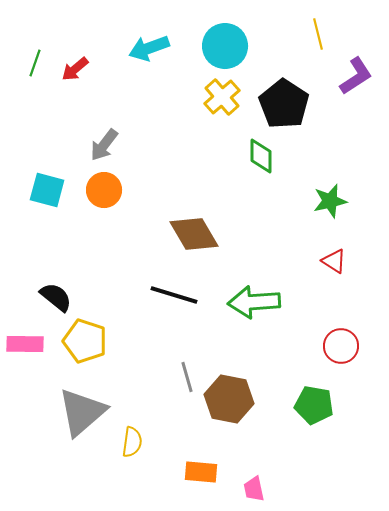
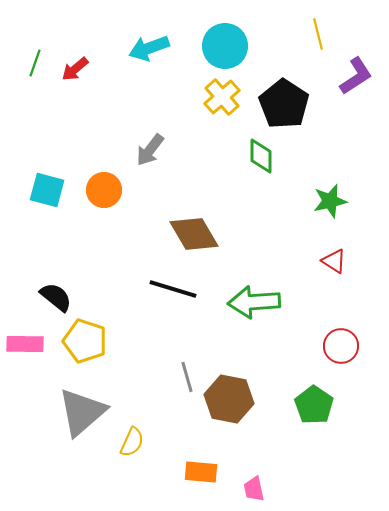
gray arrow: moved 46 px right, 5 px down
black line: moved 1 px left, 6 px up
green pentagon: rotated 24 degrees clockwise
yellow semicircle: rotated 16 degrees clockwise
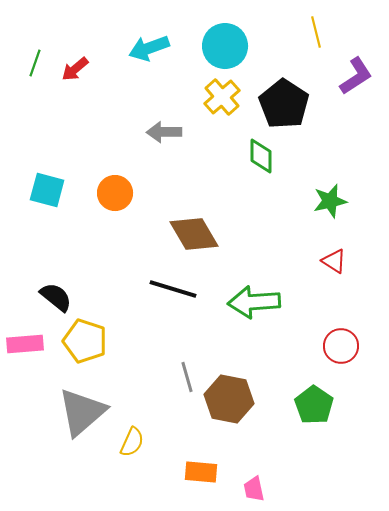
yellow line: moved 2 px left, 2 px up
gray arrow: moved 14 px right, 18 px up; rotated 52 degrees clockwise
orange circle: moved 11 px right, 3 px down
pink rectangle: rotated 6 degrees counterclockwise
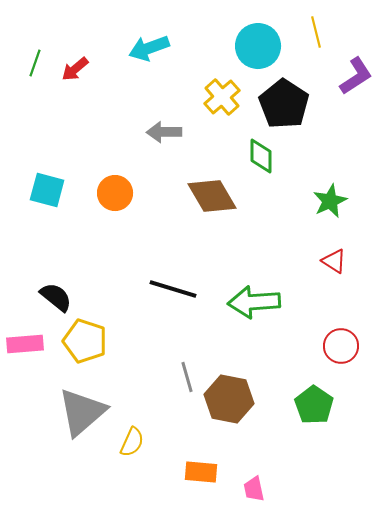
cyan circle: moved 33 px right
green star: rotated 12 degrees counterclockwise
brown diamond: moved 18 px right, 38 px up
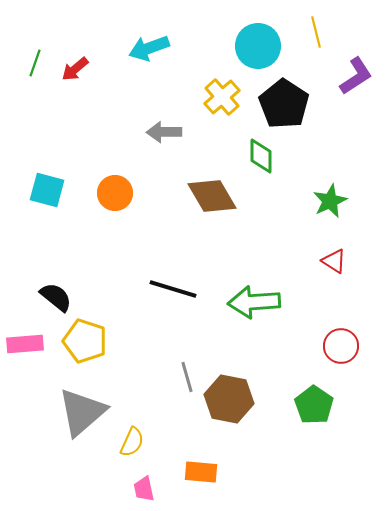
pink trapezoid: moved 110 px left
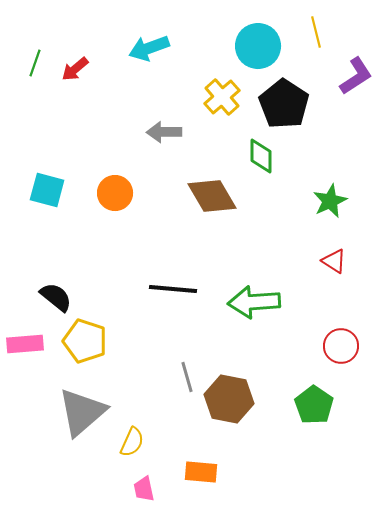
black line: rotated 12 degrees counterclockwise
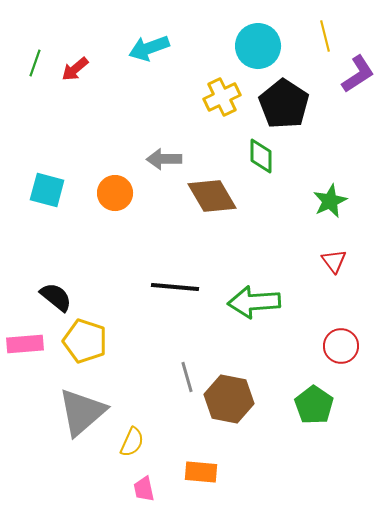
yellow line: moved 9 px right, 4 px down
purple L-shape: moved 2 px right, 2 px up
yellow cross: rotated 15 degrees clockwise
gray arrow: moved 27 px down
red triangle: rotated 20 degrees clockwise
black line: moved 2 px right, 2 px up
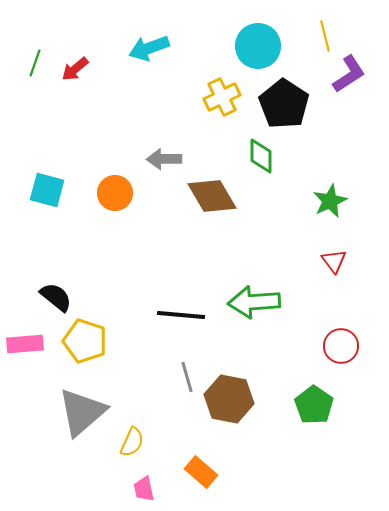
purple L-shape: moved 9 px left
black line: moved 6 px right, 28 px down
orange rectangle: rotated 36 degrees clockwise
